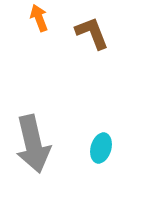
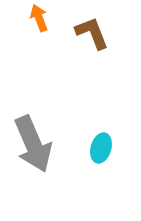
gray arrow: rotated 10 degrees counterclockwise
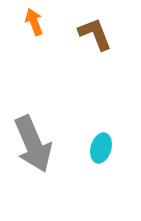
orange arrow: moved 5 px left, 4 px down
brown L-shape: moved 3 px right, 1 px down
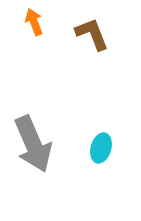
brown L-shape: moved 3 px left
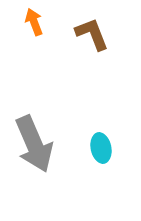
gray arrow: moved 1 px right
cyan ellipse: rotated 28 degrees counterclockwise
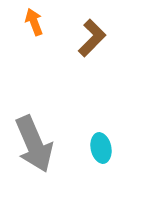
brown L-shape: moved 4 px down; rotated 66 degrees clockwise
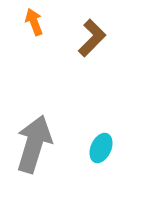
gray arrow: rotated 140 degrees counterclockwise
cyan ellipse: rotated 36 degrees clockwise
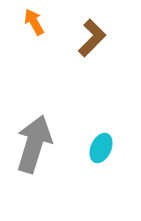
orange arrow: rotated 8 degrees counterclockwise
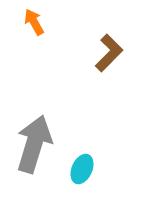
brown L-shape: moved 17 px right, 15 px down
cyan ellipse: moved 19 px left, 21 px down
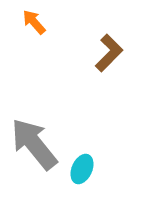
orange arrow: rotated 12 degrees counterclockwise
gray arrow: rotated 56 degrees counterclockwise
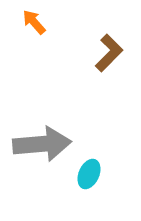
gray arrow: moved 8 px right; rotated 124 degrees clockwise
cyan ellipse: moved 7 px right, 5 px down
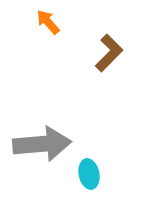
orange arrow: moved 14 px right
cyan ellipse: rotated 36 degrees counterclockwise
